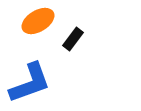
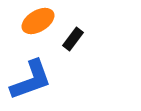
blue L-shape: moved 1 px right, 3 px up
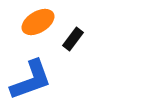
orange ellipse: moved 1 px down
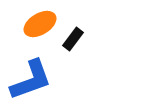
orange ellipse: moved 2 px right, 2 px down
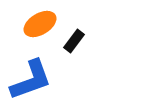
black rectangle: moved 1 px right, 2 px down
